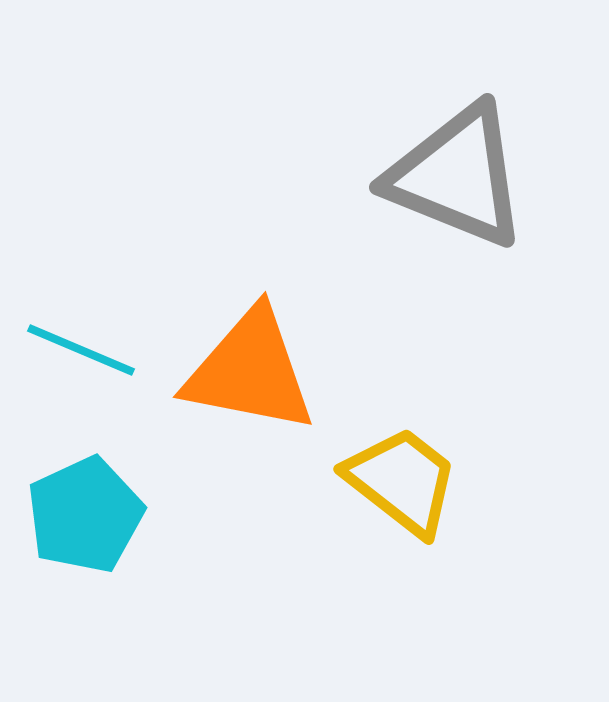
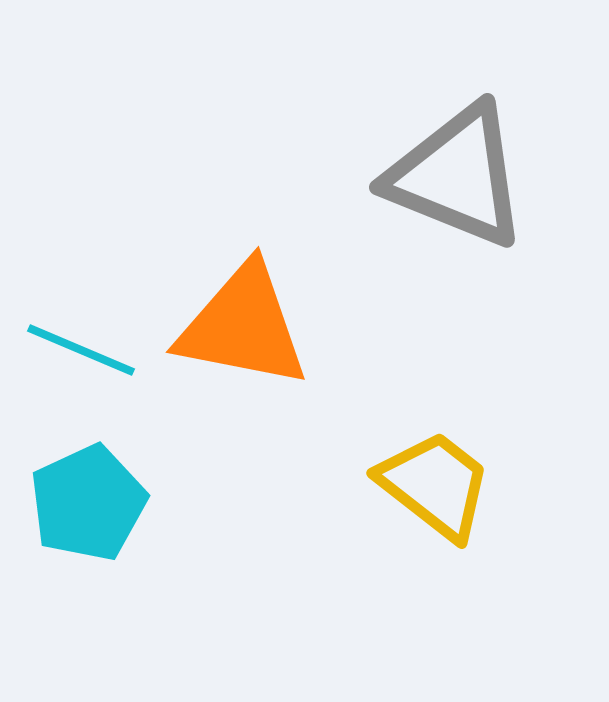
orange triangle: moved 7 px left, 45 px up
yellow trapezoid: moved 33 px right, 4 px down
cyan pentagon: moved 3 px right, 12 px up
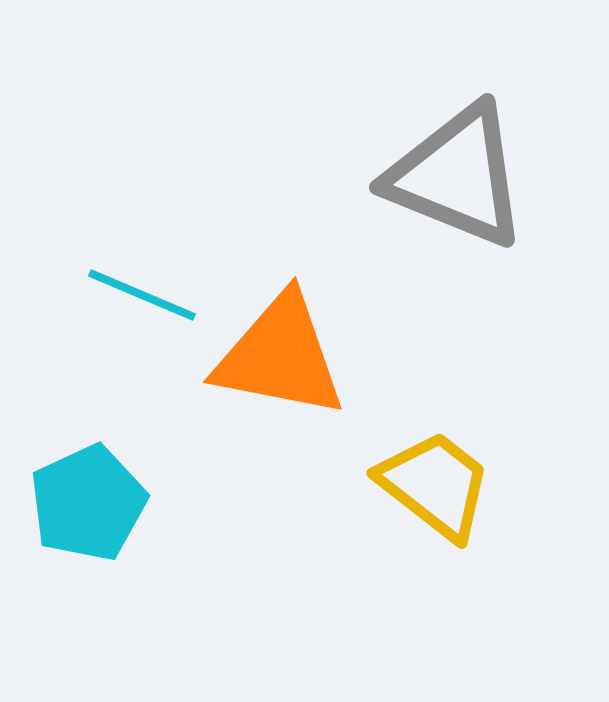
orange triangle: moved 37 px right, 30 px down
cyan line: moved 61 px right, 55 px up
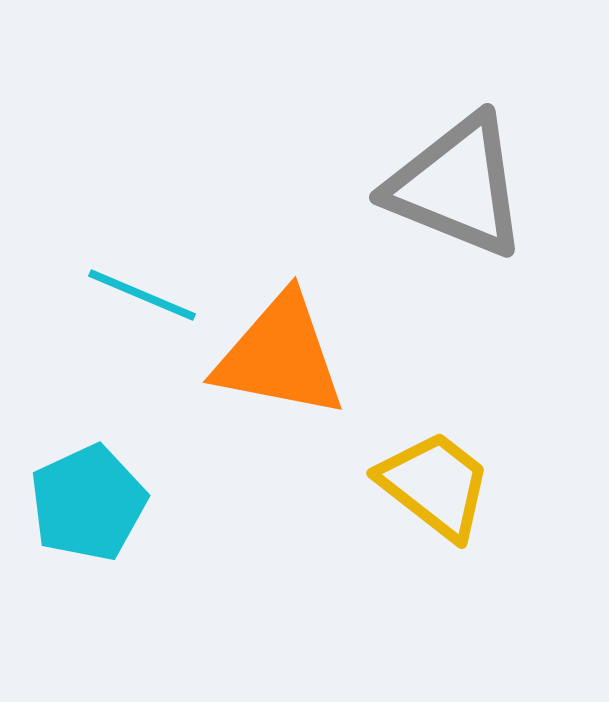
gray triangle: moved 10 px down
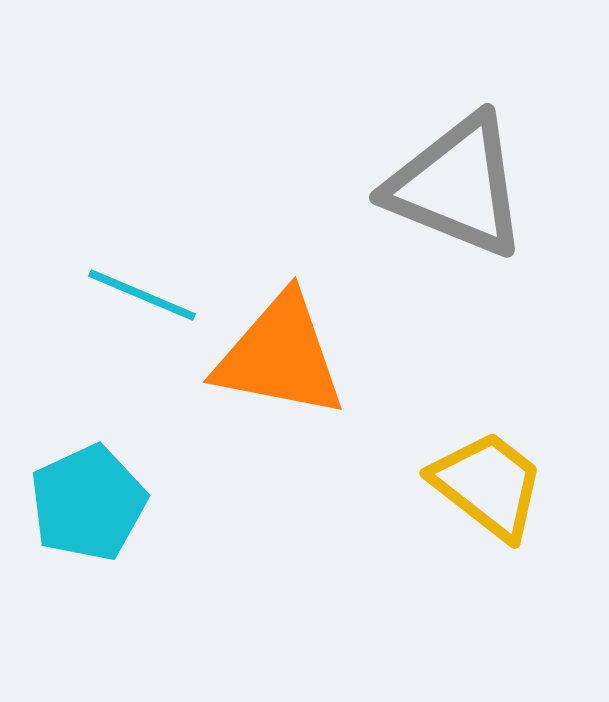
yellow trapezoid: moved 53 px right
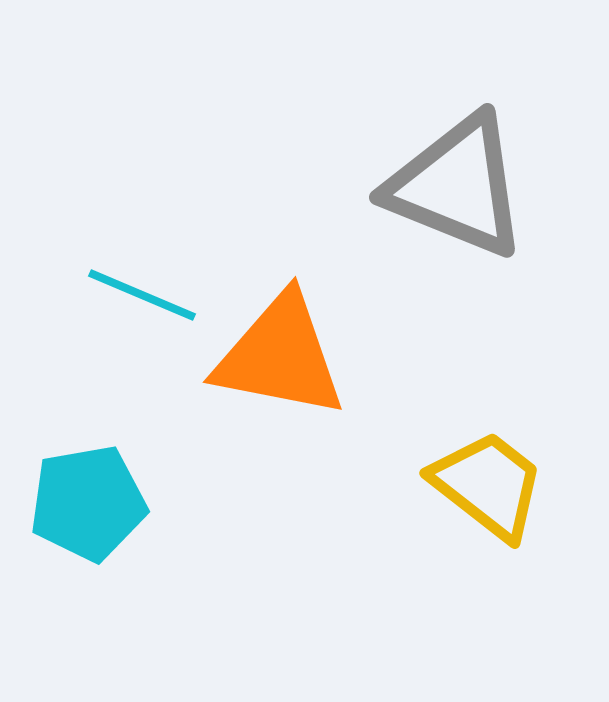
cyan pentagon: rotated 15 degrees clockwise
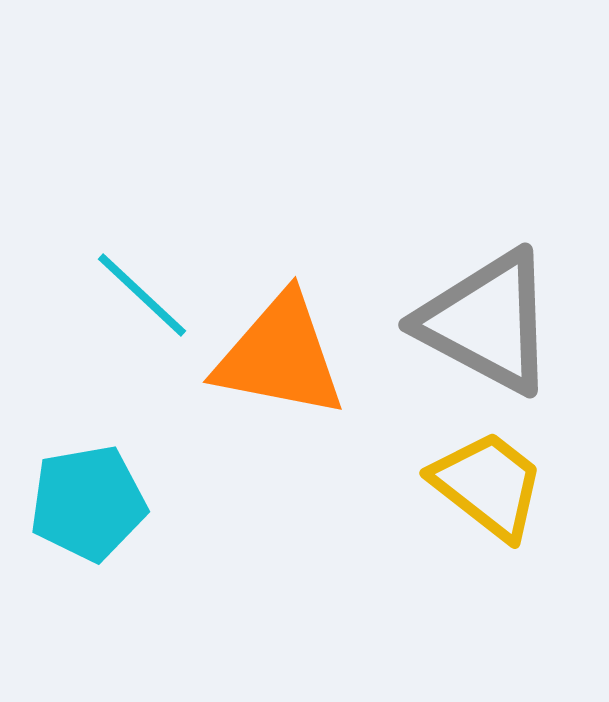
gray triangle: moved 30 px right, 136 px down; rotated 6 degrees clockwise
cyan line: rotated 20 degrees clockwise
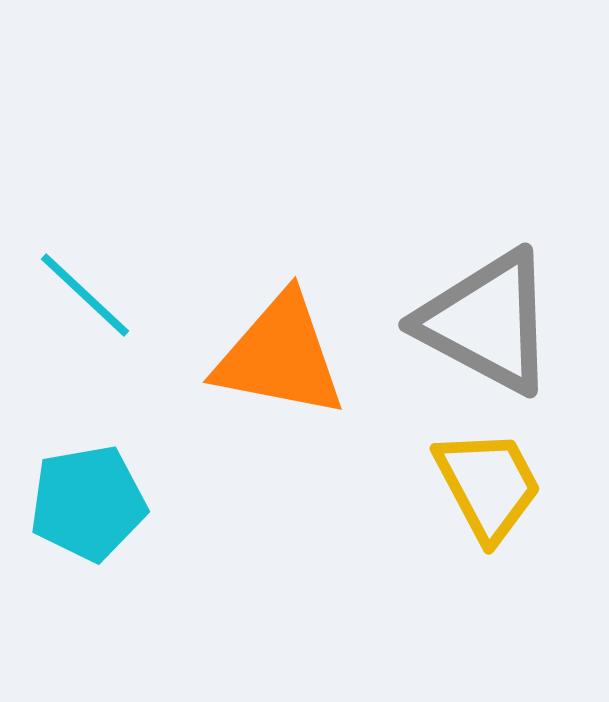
cyan line: moved 57 px left
yellow trapezoid: rotated 24 degrees clockwise
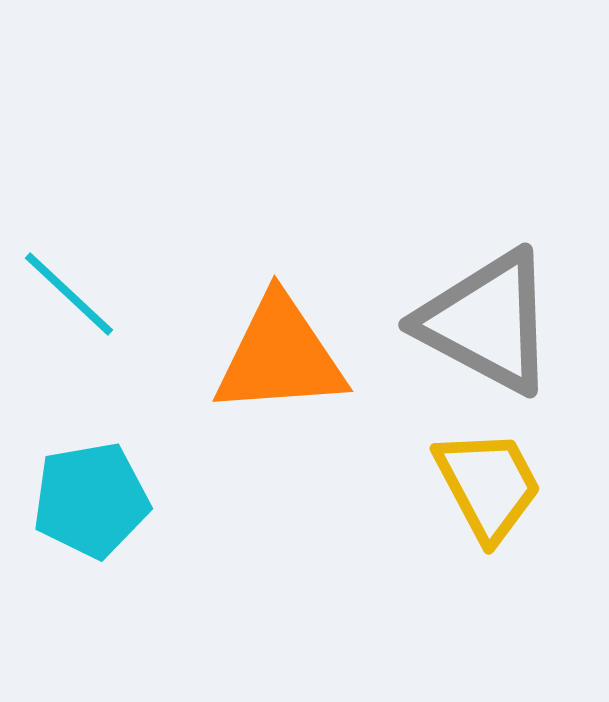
cyan line: moved 16 px left, 1 px up
orange triangle: rotated 15 degrees counterclockwise
cyan pentagon: moved 3 px right, 3 px up
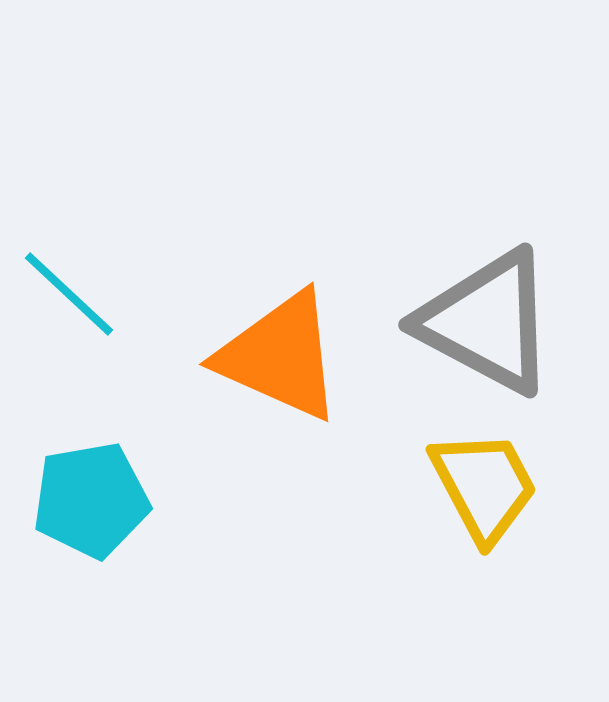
orange triangle: rotated 28 degrees clockwise
yellow trapezoid: moved 4 px left, 1 px down
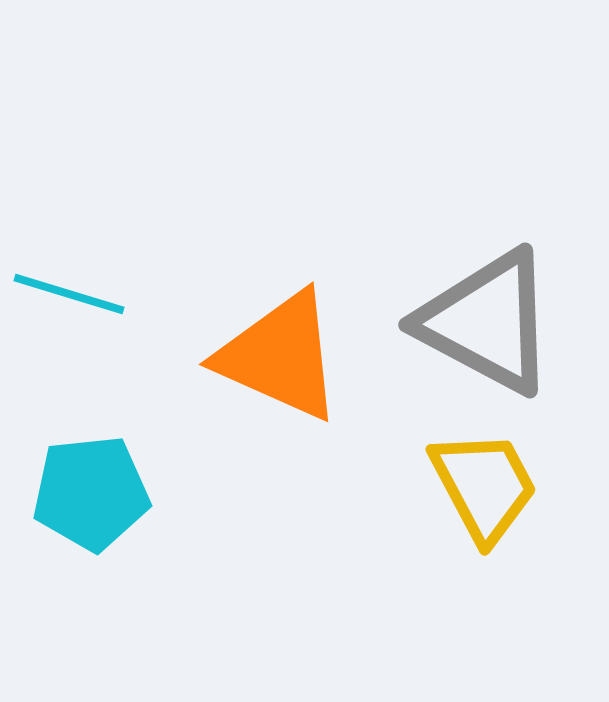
cyan line: rotated 26 degrees counterclockwise
cyan pentagon: moved 7 px up; rotated 4 degrees clockwise
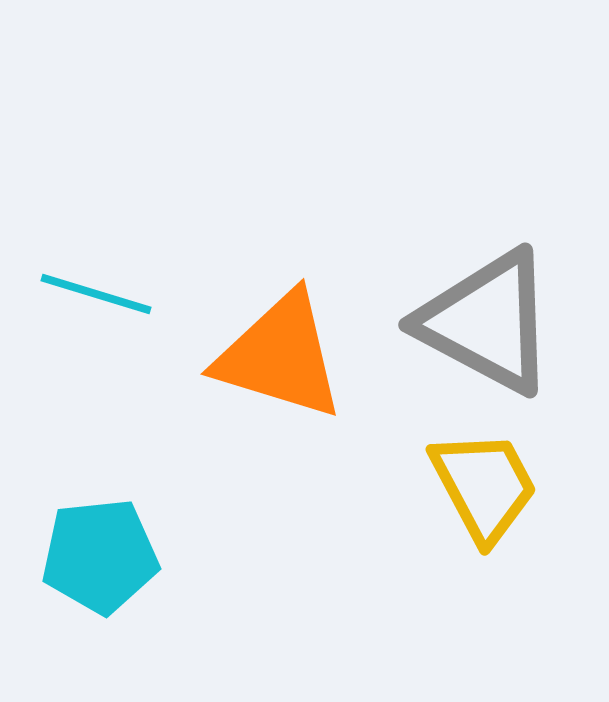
cyan line: moved 27 px right
orange triangle: rotated 7 degrees counterclockwise
cyan pentagon: moved 9 px right, 63 px down
